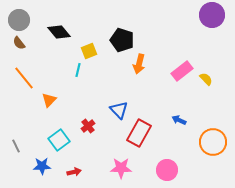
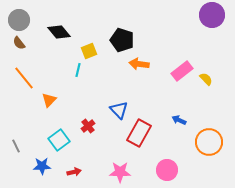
orange arrow: rotated 84 degrees clockwise
orange circle: moved 4 px left
pink star: moved 1 px left, 4 px down
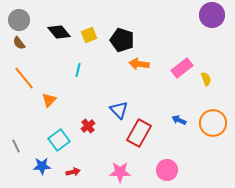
yellow square: moved 16 px up
pink rectangle: moved 3 px up
yellow semicircle: rotated 24 degrees clockwise
orange circle: moved 4 px right, 19 px up
red arrow: moved 1 px left
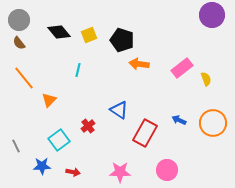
blue triangle: rotated 12 degrees counterclockwise
red rectangle: moved 6 px right
red arrow: rotated 24 degrees clockwise
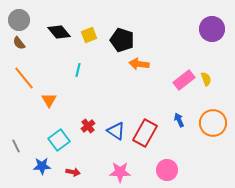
purple circle: moved 14 px down
pink rectangle: moved 2 px right, 12 px down
orange triangle: rotated 14 degrees counterclockwise
blue triangle: moved 3 px left, 21 px down
blue arrow: rotated 40 degrees clockwise
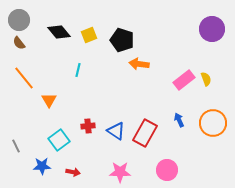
red cross: rotated 32 degrees clockwise
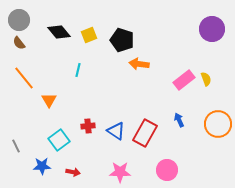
orange circle: moved 5 px right, 1 px down
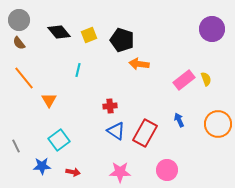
red cross: moved 22 px right, 20 px up
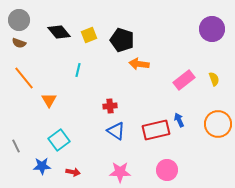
brown semicircle: rotated 32 degrees counterclockwise
yellow semicircle: moved 8 px right
red rectangle: moved 11 px right, 3 px up; rotated 48 degrees clockwise
